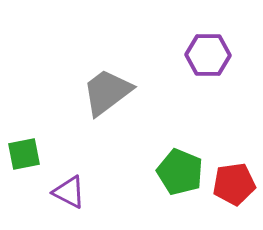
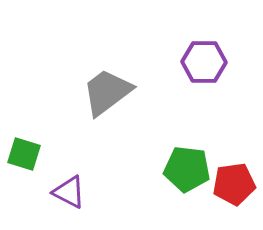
purple hexagon: moved 4 px left, 7 px down
green square: rotated 28 degrees clockwise
green pentagon: moved 7 px right, 3 px up; rotated 15 degrees counterclockwise
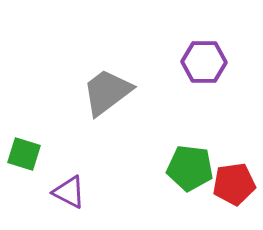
green pentagon: moved 3 px right, 1 px up
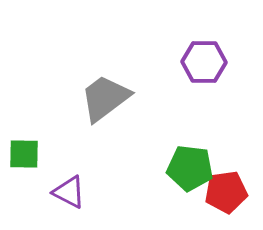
gray trapezoid: moved 2 px left, 6 px down
green square: rotated 16 degrees counterclockwise
red pentagon: moved 8 px left, 8 px down
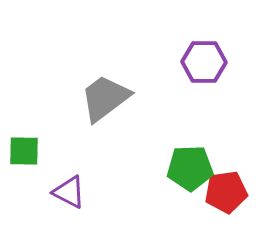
green square: moved 3 px up
green pentagon: rotated 9 degrees counterclockwise
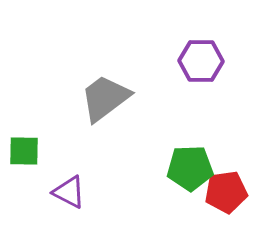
purple hexagon: moved 3 px left, 1 px up
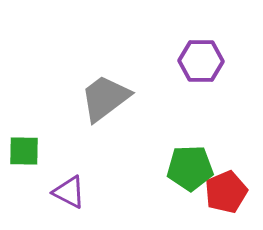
red pentagon: rotated 15 degrees counterclockwise
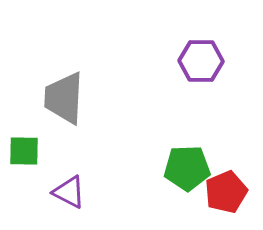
gray trapezoid: moved 41 px left; rotated 50 degrees counterclockwise
green pentagon: moved 3 px left
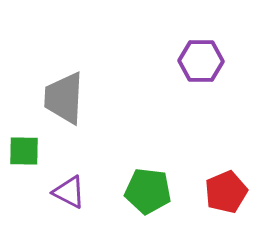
green pentagon: moved 39 px left, 23 px down; rotated 9 degrees clockwise
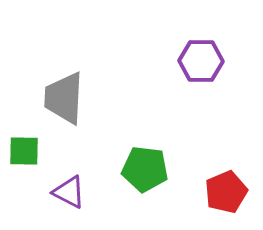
green pentagon: moved 3 px left, 22 px up
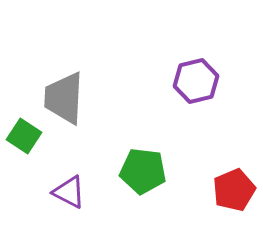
purple hexagon: moved 5 px left, 20 px down; rotated 15 degrees counterclockwise
green square: moved 15 px up; rotated 32 degrees clockwise
green pentagon: moved 2 px left, 2 px down
red pentagon: moved 8 px right, 2 px up
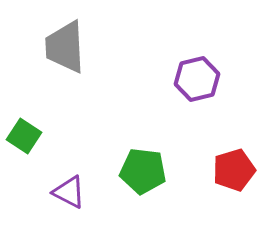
purple hexagon: moved 1 px right, 2 px up
gray trapezoid: moved 1 px right, 51 px up; rotated 6 degrees counterclockwise
red pentagon: moved 20 px up; rotated 6 degrees clockwise
